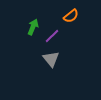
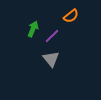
green arrow: moved 2 px down
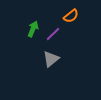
purple line: moved 1 px right, 2 px up
gray triangle: rotated 30 degrees clockwise
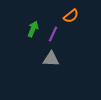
purple line: rotated 21 degrees counterclockwise
gray triangle: rotated 42 degrees clockwise
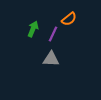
orange semicircle: moved 2 px left, 3 px down
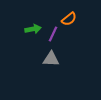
green arrow: rotated 56 degrees clockwise
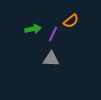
orange semicircle: moved 2 px right, 2 px down
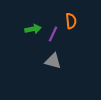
orange semicircle: rotated 56 degrees counterclockwise
gray triangle: moved 2 px right, 2 px down; rotated 12 degrees clockwise
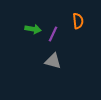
orange semicircle: moved 7 px right
green arrow: rotated 21 degrees clockwise
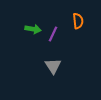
gray triangle: moved 5 px down; rotated 42 degrees clockwise
